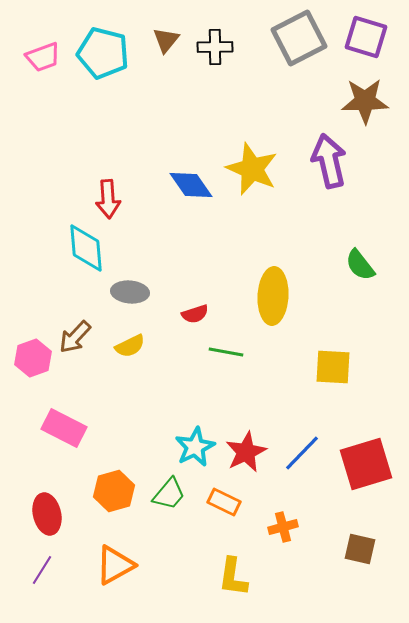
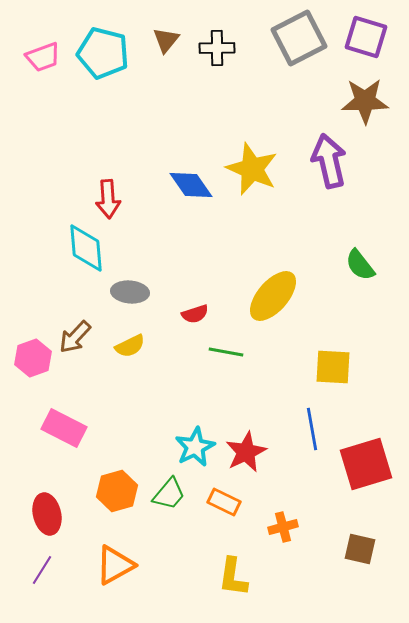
black cross: moved 2 px right, 1 px down
yellow ellipse: rotated 38 degrees clockwise
blue line: moved 10 px right, 24 px up; rotated 54 degrees counterclockwise
orange hexagon: moved 3 px right
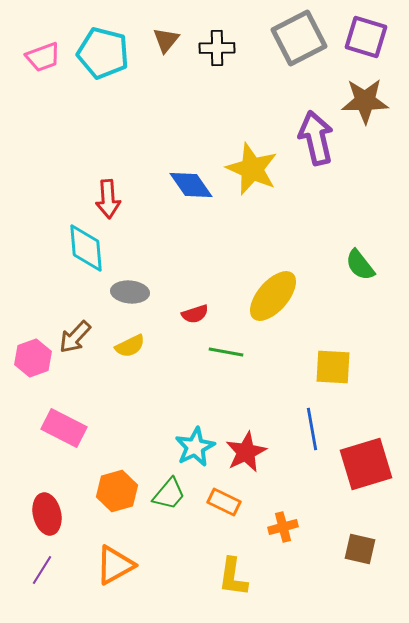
purple arrow: moved 13 px left, 23 px up
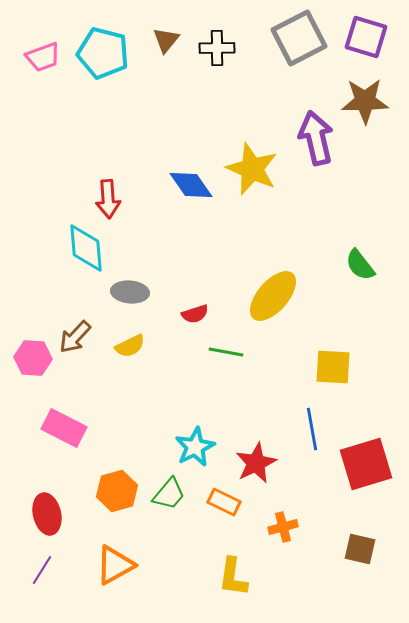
pink hexagon: rotated 24 degrees clockwise
red star: moved 10 px right, 11 px down
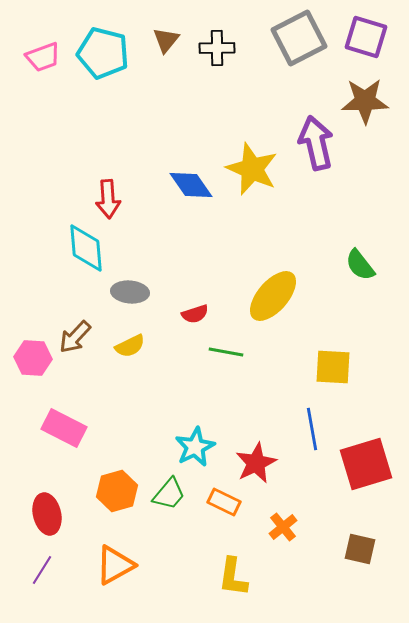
purple arrow: moved 5 px down
orange cross: rotated 24 degrees counterclockwise
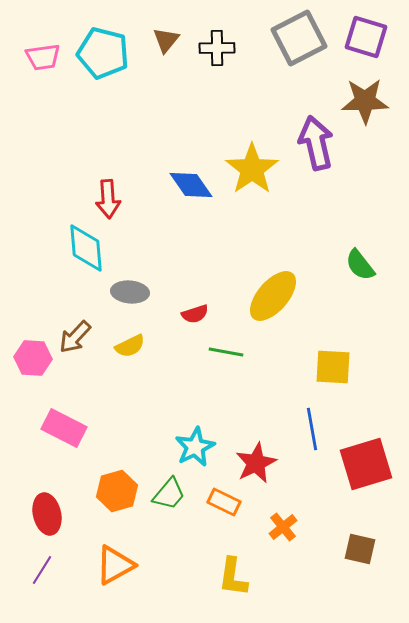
pink trapezoid: rotated 12 degrees clockwise
yellow star: rotated 14 degrees clockwise
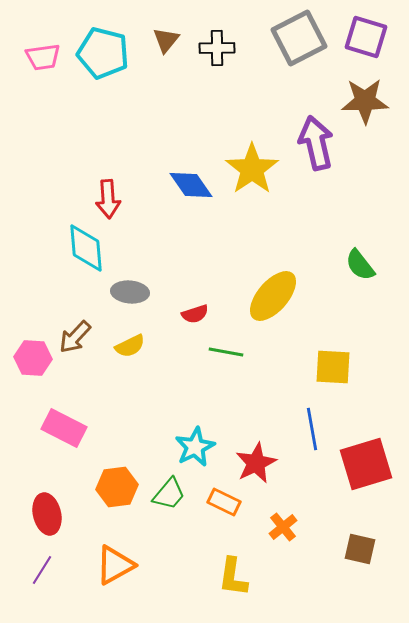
orange hexagon: moved 4 px up; rotated 9 degrees clockwise
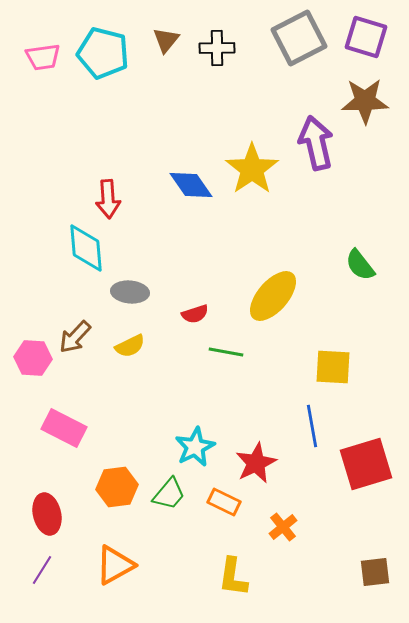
blue line: moved 3 px up
brown square: moved 15 px right, 23 px down; rotated 20 degrees counterclockwise
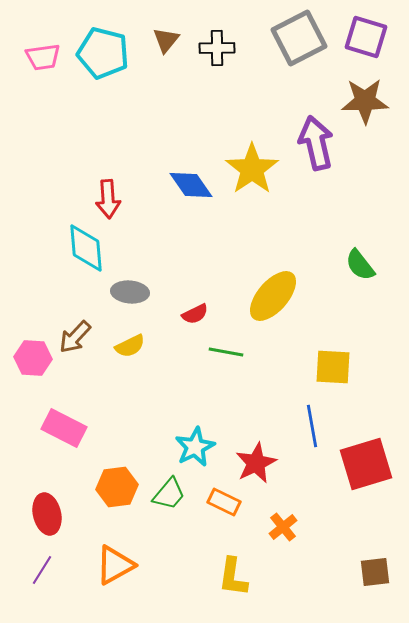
red semicircle: rotated 8 degrees counterclockwise
